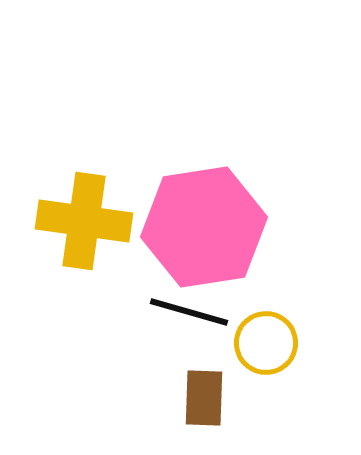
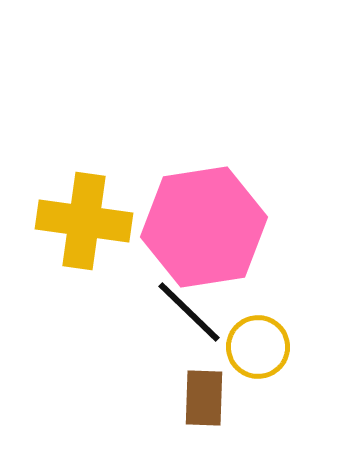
black line: rotated 28 degrees clockwise
yellow circle: moved 8 px left, 4 px down
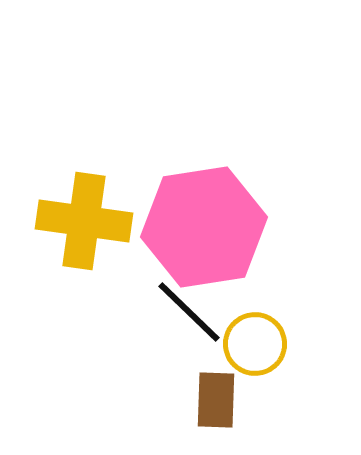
yellow circle: moved 3 px left, 3 px up
brown rectangle: moved 12 px right, 2 px down
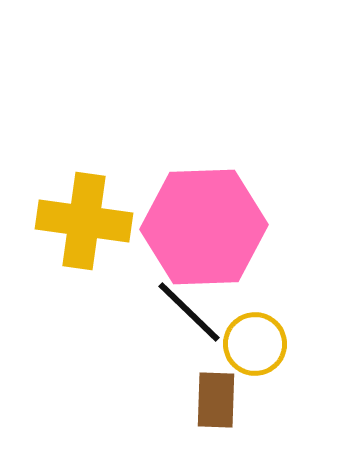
pink hexagon: rotated 7 degrees clockwise
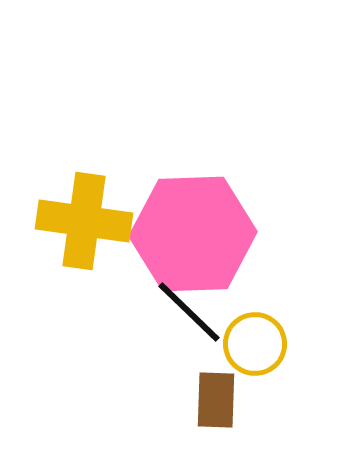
pink hexagon: moved 11 px left, 7 px down
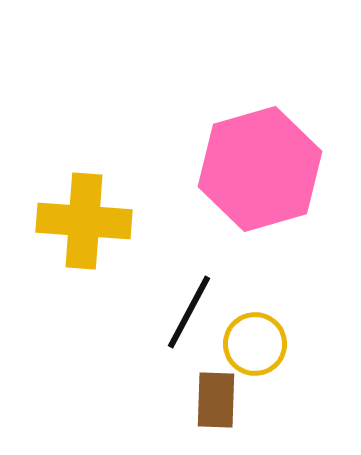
yellow cross: rotated 4 degrees counterclockwise
pink hexagon: moved 67 px right, 65 px up; rotated 14 degrees counterclockwise
black line: rotated 74 degrees clockwise
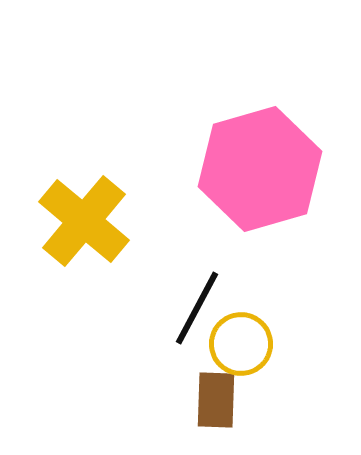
yellow cross: rotated 36 degrees clockwise
black line: moved 8 px right, 4 px up
yellow circle: moved 14 px left
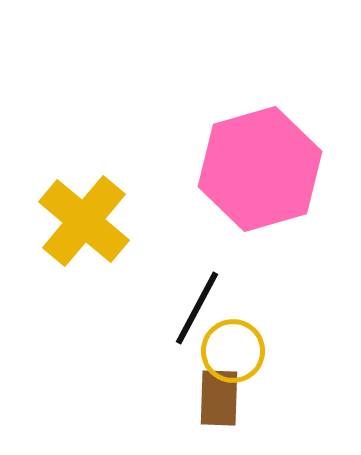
yellow circle: moved 8 px left, 7 px down
brown rectangle: moved 3 px right, 2 px up
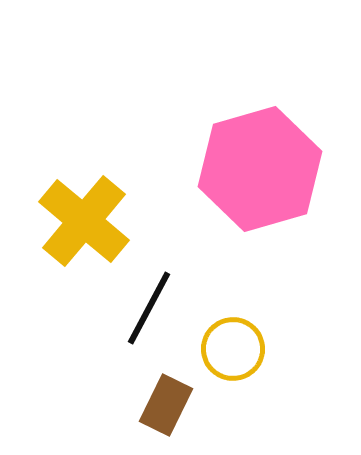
black line: moved 48 px left
yellow circle: moved 2 px up
brown rectangle: moved 53 px left, 7 px down; rotated 24 degrees clockwise
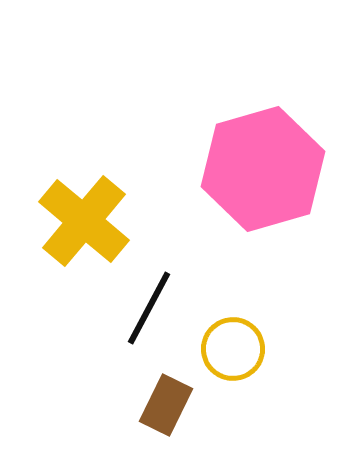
pink hexagon: moved 3 px right
